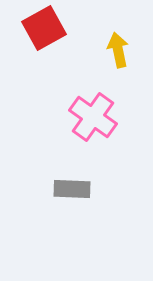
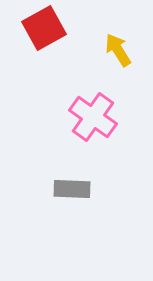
yellow arrow: rotated 20 degrees counterclockwise
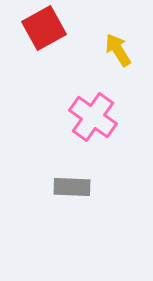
gray rectangle: moved 2 px up
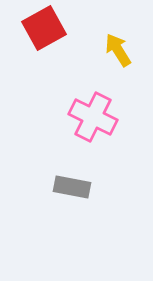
pink cross: rotated 9 degrees counterclockwise
gray rectangle: rotated 9 degrees clockwise
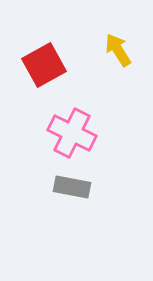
red square: moved 37 px down
pink cross: moved 21 px left, 16 px down
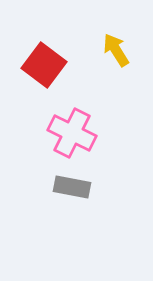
yellow arrow: moved 2 px left
red square: rotated 24 degrees counterclockwise
